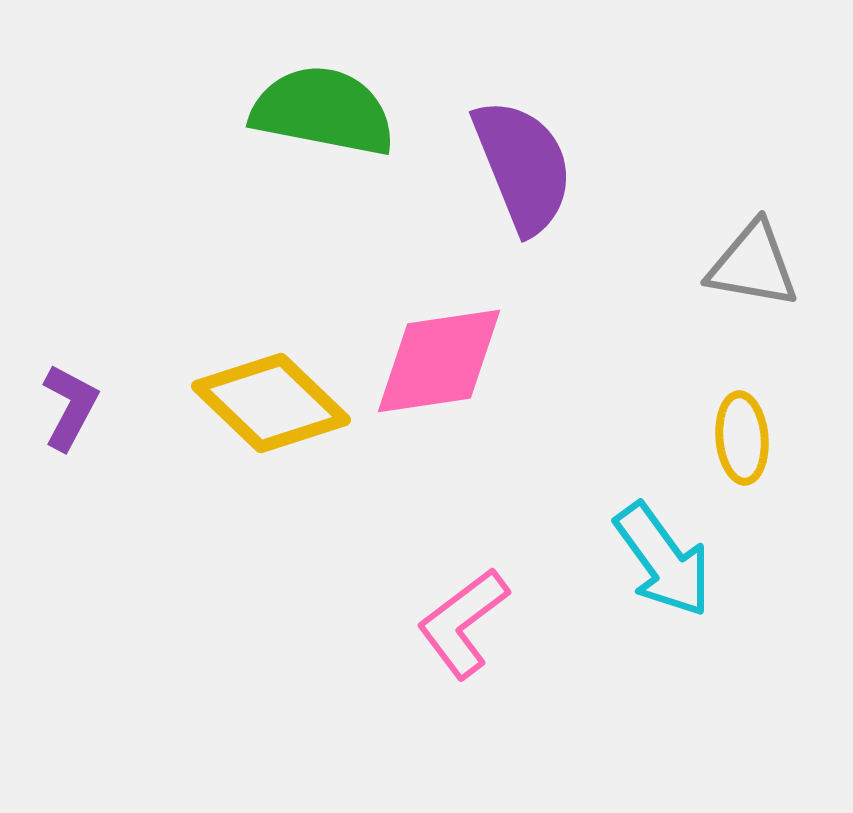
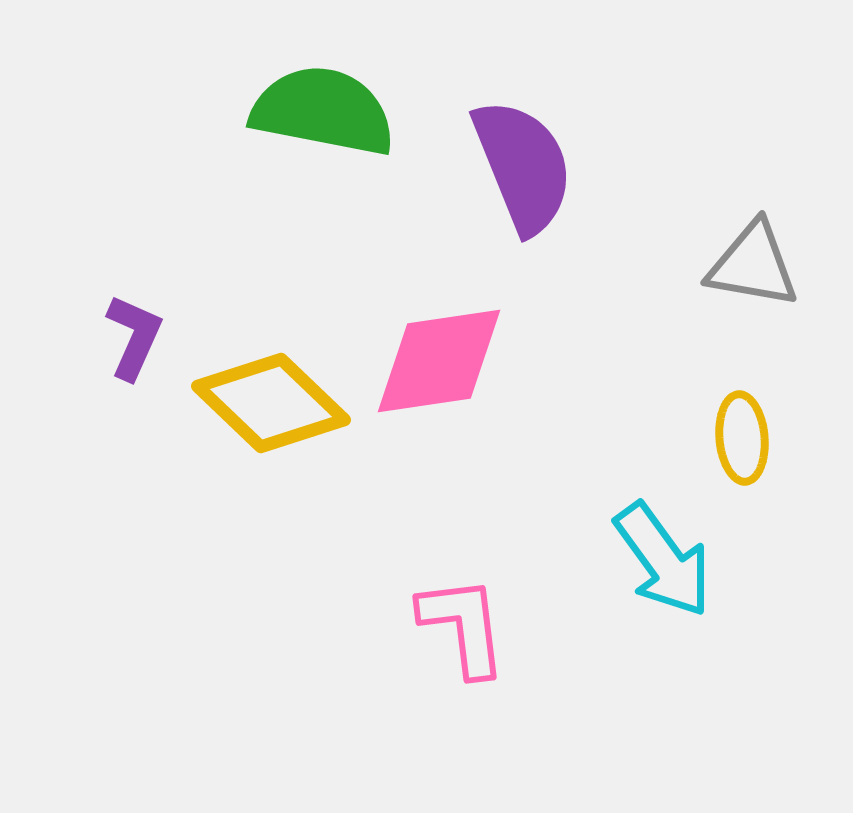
purple L-shape: moved 64 px right, 70 px up; rotated 4 degrees counterclockwise
pink L-shape: moved 3 px down; rotated 120 degrees clockwise
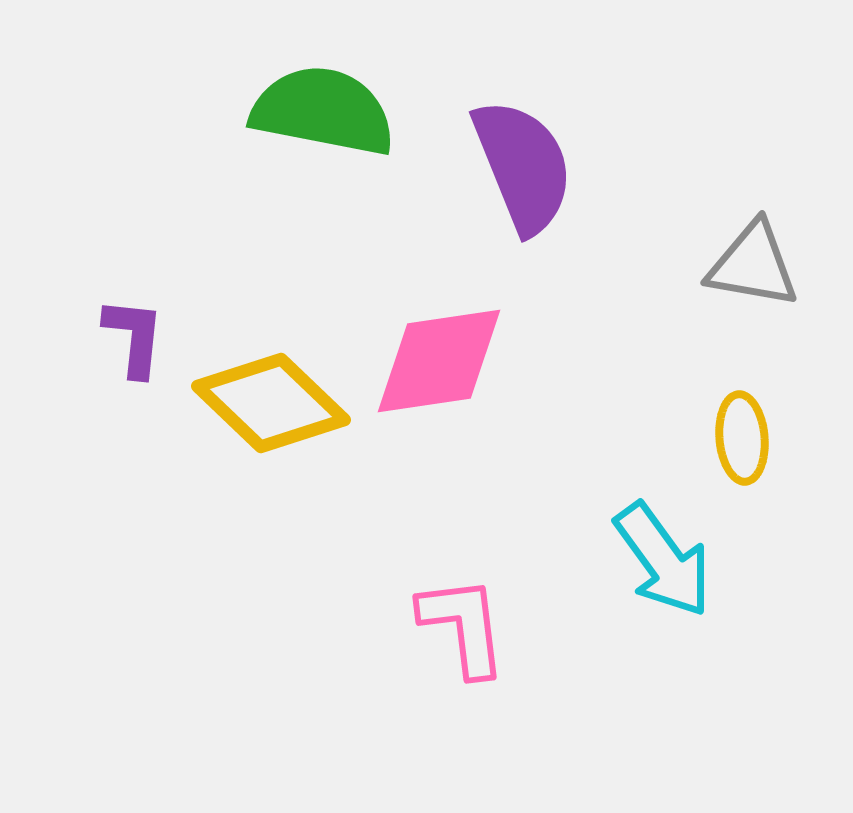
purple L-shape: rotated 18 degrees counterclockwise
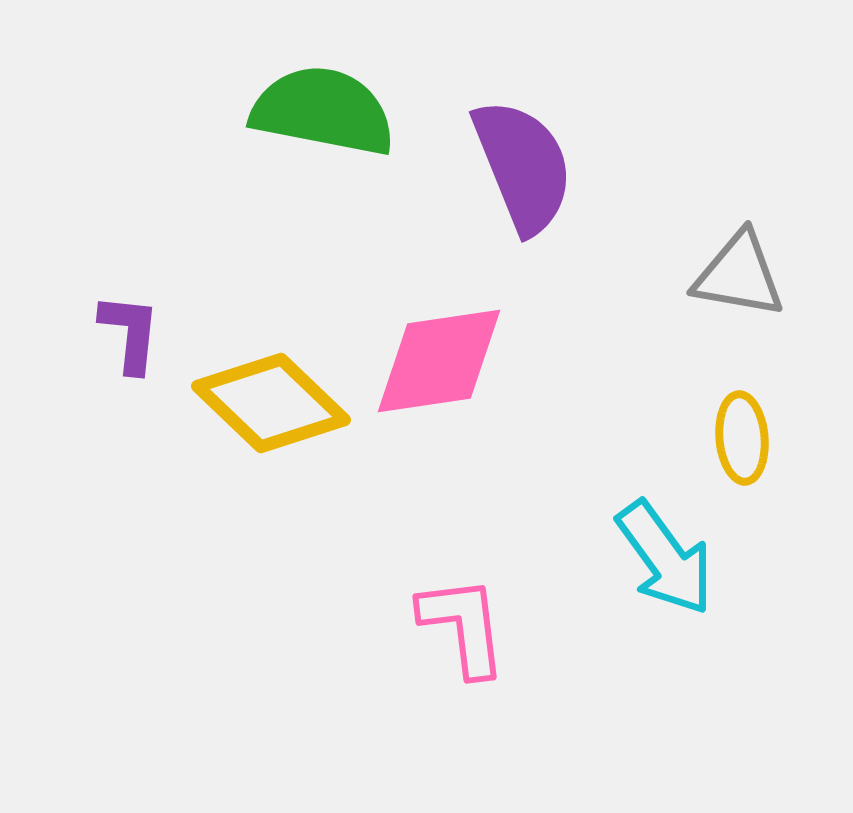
gray triangle: moved 14 px left, 10 px down
purple L-shape: moved 4 px left, 4 px up
cyan arrow: moved 2 px right, 2 px up
